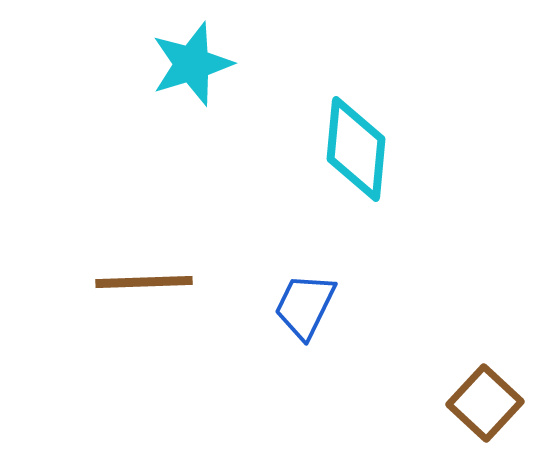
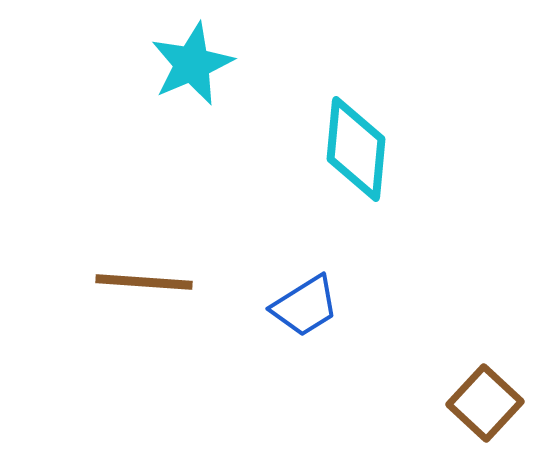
cyan star: rotated 6 degrees counterclockwise
brown line: rotated 6 degrees clockwise
blue trapezoid: rotated 148 degrees counterclockwise
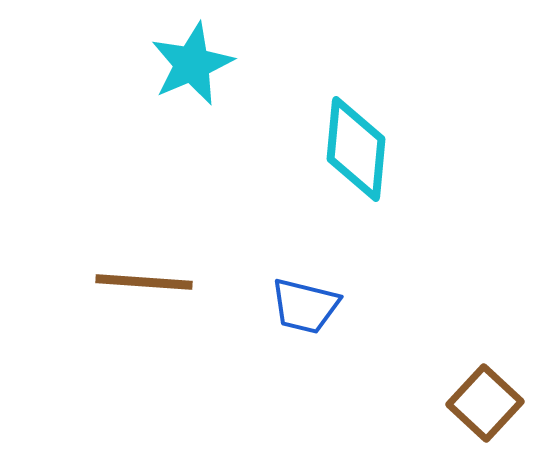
blue trapezoid: rotated 46 degrees clockwise
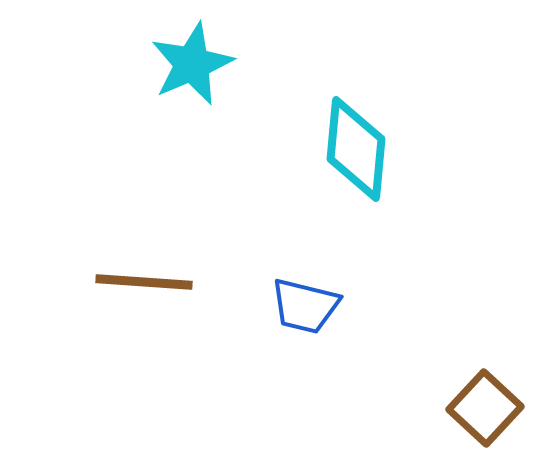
brown square: moved 5 px down
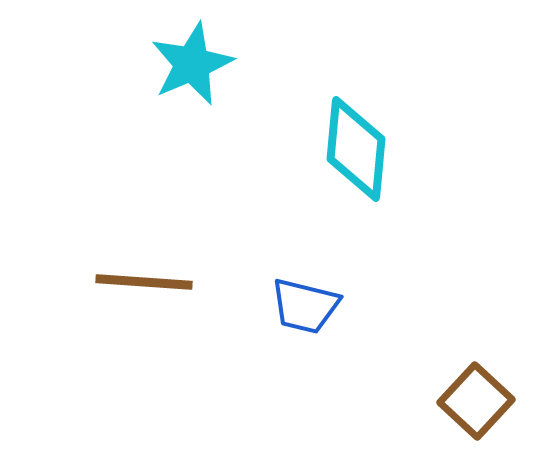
brown square: moved 9 px left, 7 px up
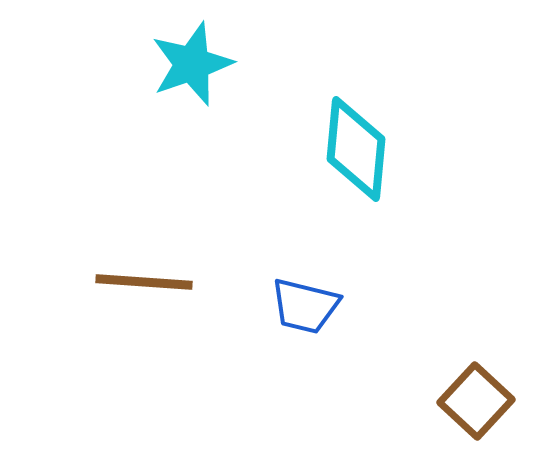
cyan star: rotated 4 degrees clockwise
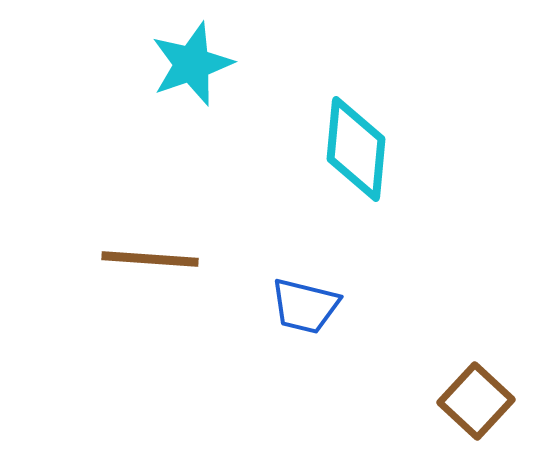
brown line: moved 6 px right, 23 px up
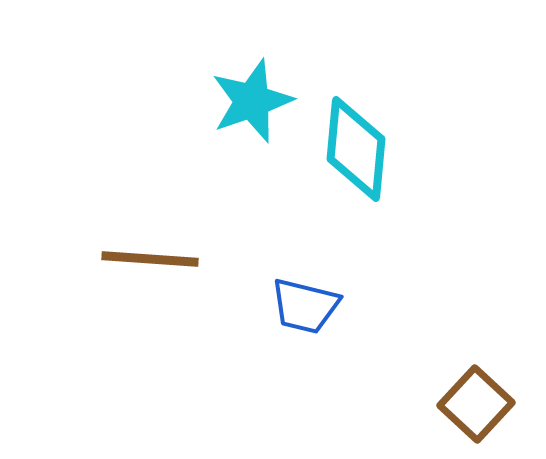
cyan star: moved 60 px right, 37 px down
brown square: moved 3 px down
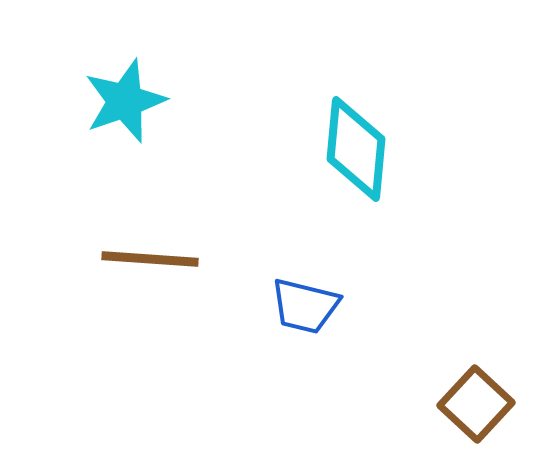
cyan star: moved 127 px left
